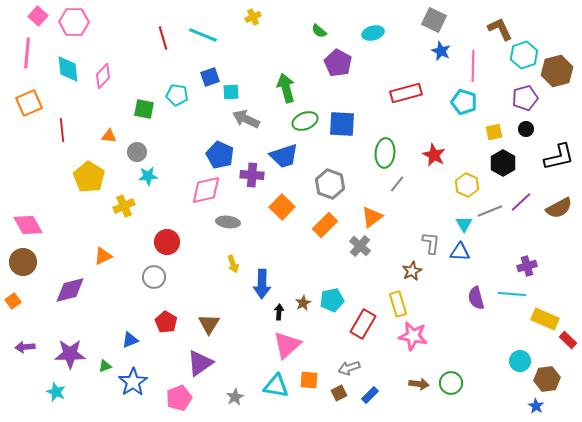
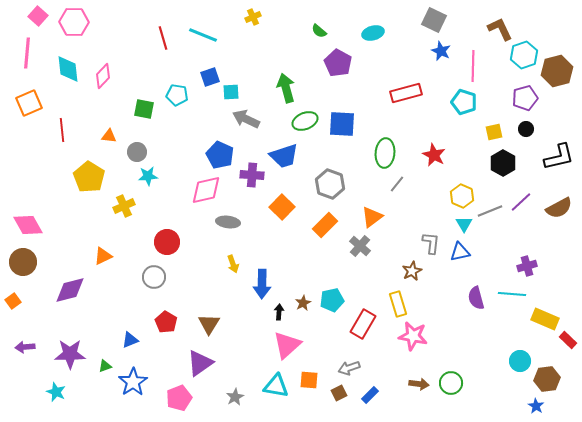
yellow hexagon at (467, 185): moved 5 px left, 11 px down
blue triangle at (460, 252): rotated 15 degrees counterclockwise
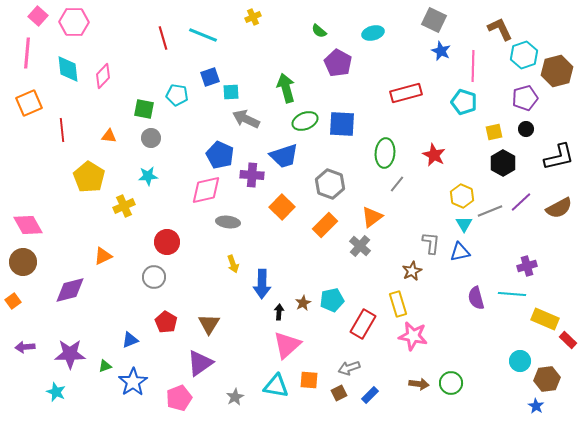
gray circle at (137, 152): moved 14 px right, 14 px up
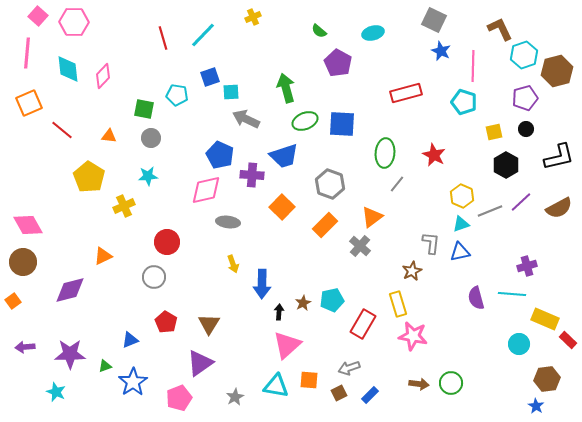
cyan line at (203, 35): rotated 68 degrees counterclockwise
red line at (62, 130): rotated 45 degrees counterclockwise
black hexagon at (503, 163): moved 3 px right, 2 px down
cyan triangle at (464, 224): moved 3 px left; rotated 42 degrees clockwise
cyan circle at (520, 361): moved 1 px left, 17 px up
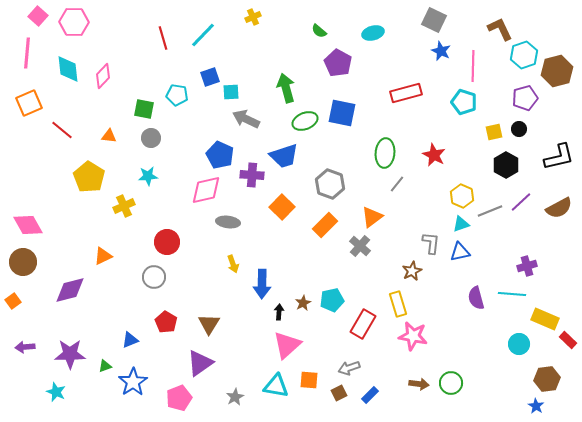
blue square at (342, 124): moved 11 px up; rotated 8 degrees clockwise
black circle at (526, 129): moved 7 px left
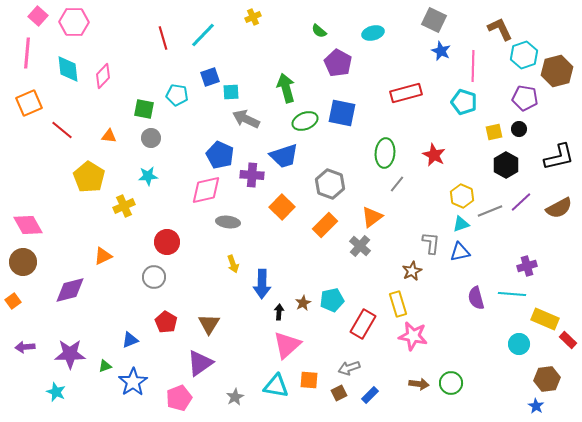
purple pentagon at (525, 98): rotated 25 degrees clockwise
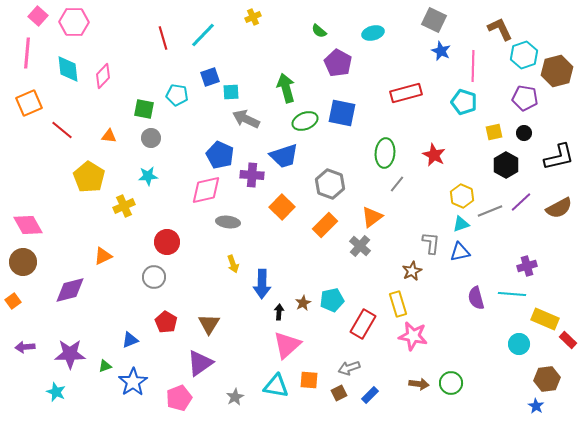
black circle at (519, 129): moved 5 px right, 4 px down
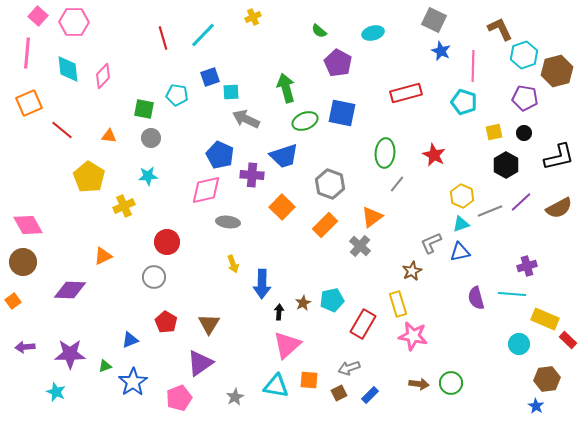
gray L-shape at (431, 243): rotated 120 degrees counterclockwise
purple diamond at (70, 290): rotated 16 degrees clockwise
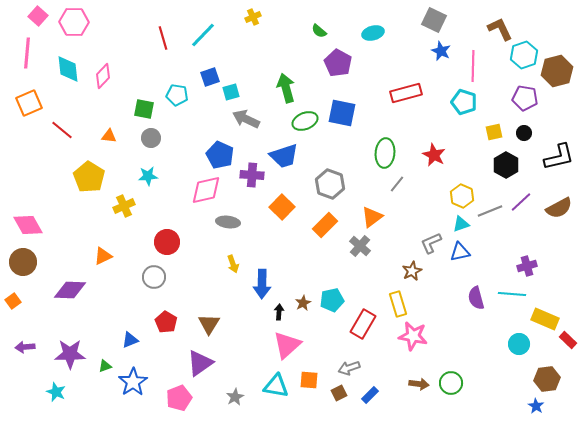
cyan square at (231, 92): rotated 12 degrees counterclockwise
